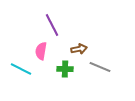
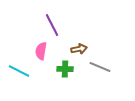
cyan line: moved 2 px left, 2 px down
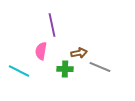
purple line: rotated 15 degrees clockwise
brown arrow: moved 4 px down
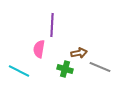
purple line: rotated 15 degrees clockwise
pink semicircle: moved 2 px left, 2 px up
green cross: rotated 14 degrees clockwise
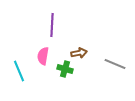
pink semicircle: moved 4 px right, 7 px down
gray line: moved 15 px right, 3 px up
cyan line: rotated 40 degrees clockwise
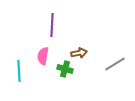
gray line: rotated 55 degrees counterclockwise
cyan line: rotated 20 degrees clockwise
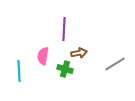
purple line: moved 12 px right, 4 px down
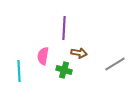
purple line: moved 1 px up
brown arrow: rotated 21 degrees clockwise
green cross: moved 1 px left, 1 px down
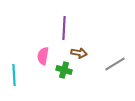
cyan line: moved 5 px left, 4 px down
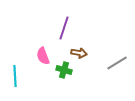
purple line: rotated 15 degrees clockwise
pink semicircle: rotated 30 degrees counterclockwise
gray line: moved 2 px right, 1 px up
cyan line: moved 1 px right, 1 px down
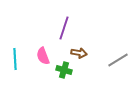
gray line: moved 1 px right, 3 px up
cyan line: moved 17 px up
